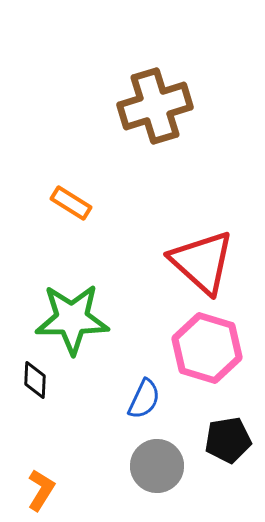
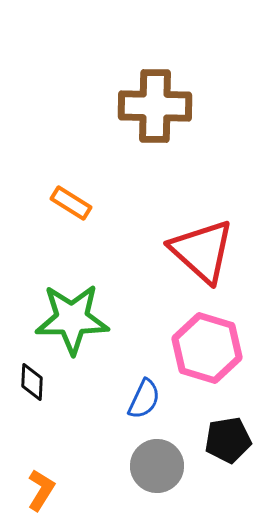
brown cross: rotated 18 degrees clockwise
red triangle: moved 11 px up
black diamond: moved 3 px left, 2 px down
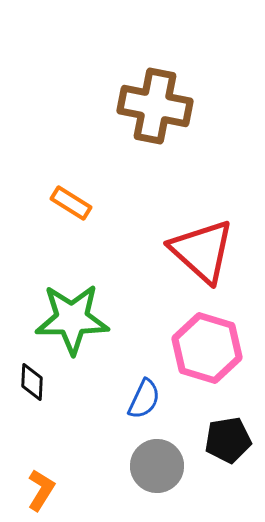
brown cross: rotated 10 degrees clockwise
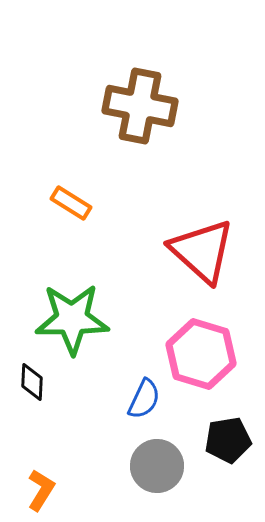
brown cross: moved 15 px left
pink hexagon: moved 6 px left, 6 px down
